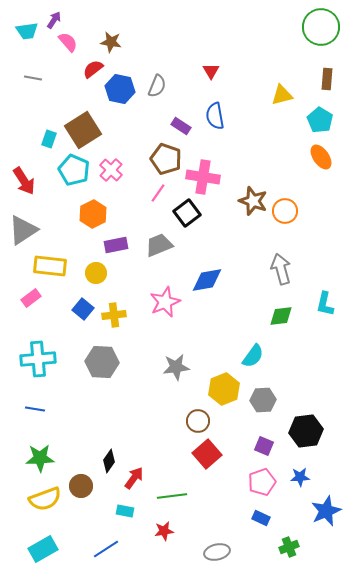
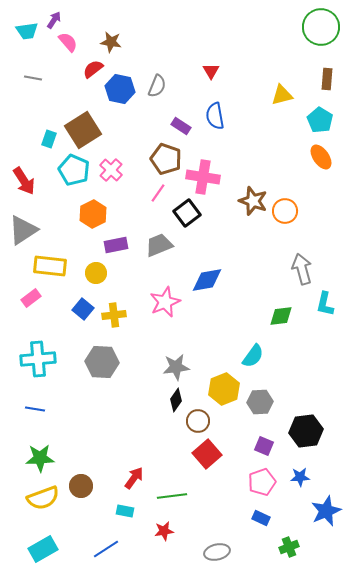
gray arrow at (281, 269): moved 21 px right
gray hexagon at (263, 400): moved 3 px left, 2 px down
black diamond at (109, 461): moved 67 px right, 61 px up
yellow semicircle at (45, 499): moved 2 px left, 1 px up
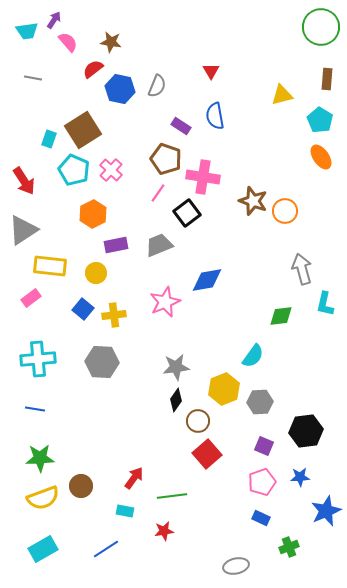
gray ellipse at (217, 552): moved 19 px right, 14 px down
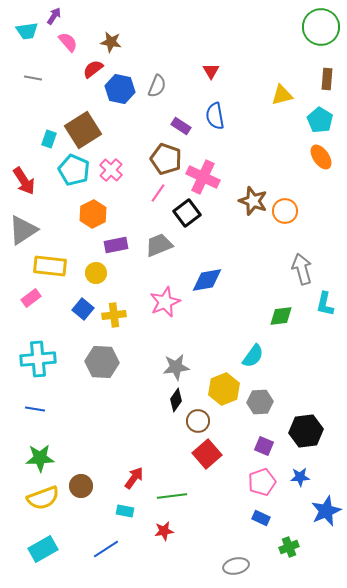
purple arrow at (54, 20): moved 4 px up
pink cross at (203, 177): rotated 16 degrees clockwise
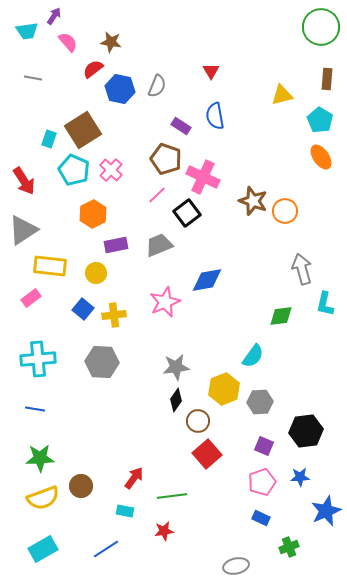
pink line at (158, 193): moved 1 px left, 2 px down; rotated 12 degrees clockwise
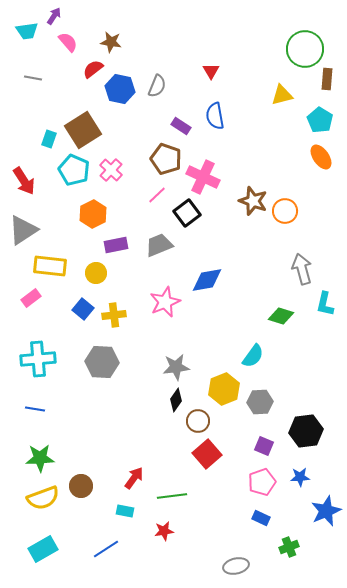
green circle at (321, 27): moved 16 px left, 22 px down
green diamond at (281, 316): rotated 25 degrees clockwise
